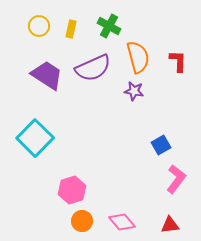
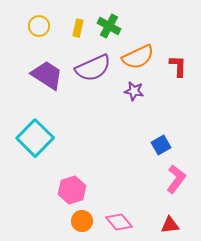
yellow rectangle: moved 7 px right, 1 px up
orange semicircle: rotated 80 degrees clockwise
red L-shape: moved 5 px down
pink diamond: moved 3 px left
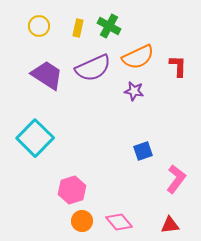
blue square: moved 18 px left, 6 px down; rotated 12 degrees clockwise
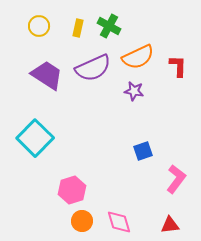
pink diamond: rotated 24 degrees clockwise
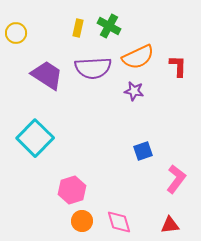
yellow circle: moved 23 px left, 7 px down
purple semicircle: rotated 21 degrees clockwise
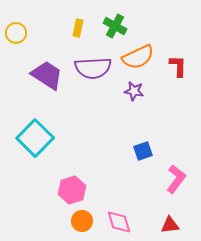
green cross: moved 6 px right
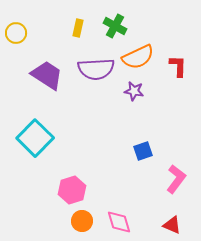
purple semicircle: moved 3 px right, 1 px down
red triangle: moved 2 px right; rotated 30 degrees clockwise
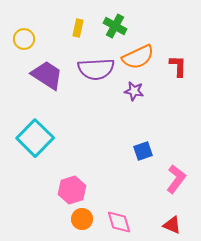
yellow circle: moved 8 px right, 6 px down
orange circle: moved 2 px up
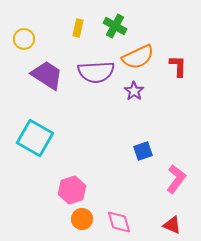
purple semicircle: moved 3 px down
purple star: rotated 24 degrees clockwise
cyan square: rotated 15 degrees counterclockwise
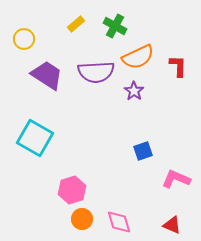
yellow rectangle: moved 2 px left, 4 px up; rotated 36 degrees clockwise
pink L-shape: rotated 104 degrees counterclockwise
